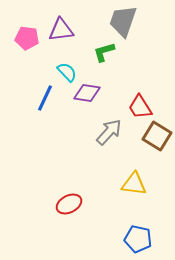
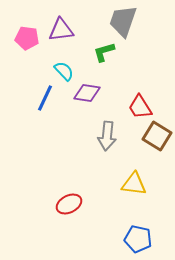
cyan semicircle: moved 3 px left, 1 px up
gray arrow: moved 2 px left, 4 px down; rotated 144 degrees clockwise
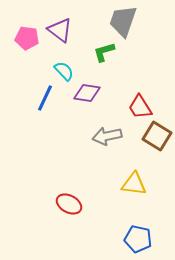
purple triangle: moved 1 px left; rotated 44 degrees clockwise
gray arrow: rotated 72 degrees clockwise
red ellipse: rotated 55 degrees clockwise
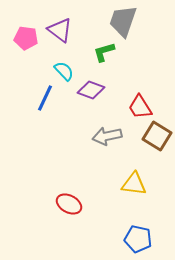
pink pentagon: moved 1 px left
purple diamond: moved 4 px right, 3 px up; rotated 12 degrees clockwise
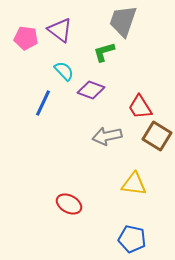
blue line: moved 2 px left, 5 px down
blue pentagon: moved 6 px left
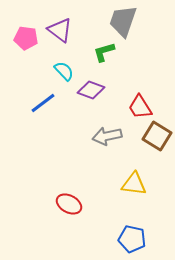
blue line: rotated 28 degrees clockwise
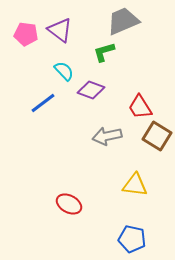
gray trapezoid: rotated 48 degrees clockwise
pink pentagon: moved 4 px up
yellow triangle: moved 1 px right, 1 px down
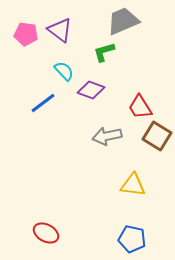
yellow triangle: moved 2 px left
red ellipse: moved 23 px left, 29 px down
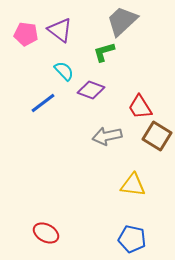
gray trapezoid: moved 1 px left; rotated 20 degrees counterclockwise
